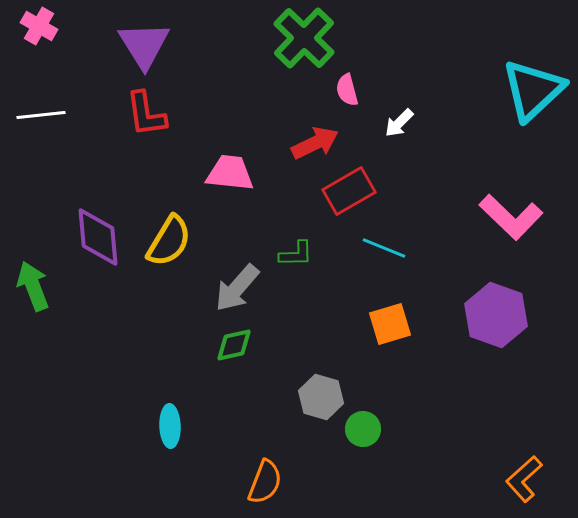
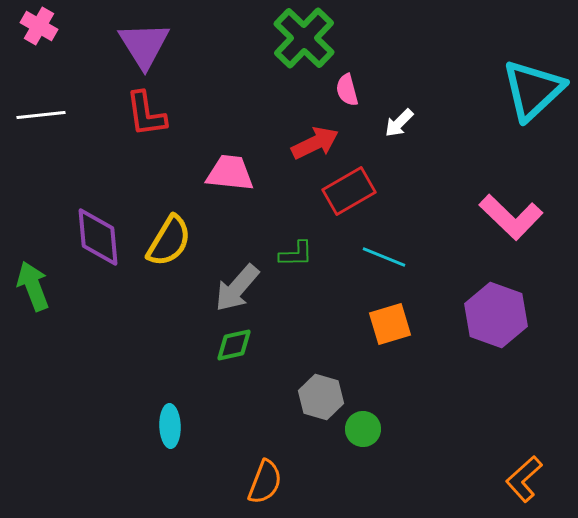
cyan line: moved 9 px down
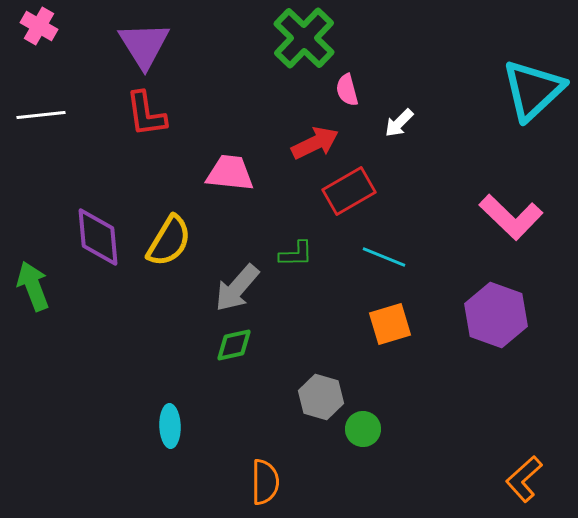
orange semicircle: rotated 21 degrees counterclockwise
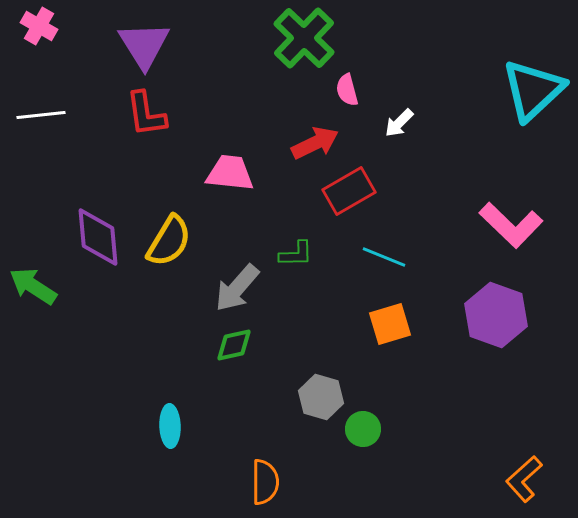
pink L-shape: moved 8 px down
green arrow: rotated 36 degrees counterclockwise
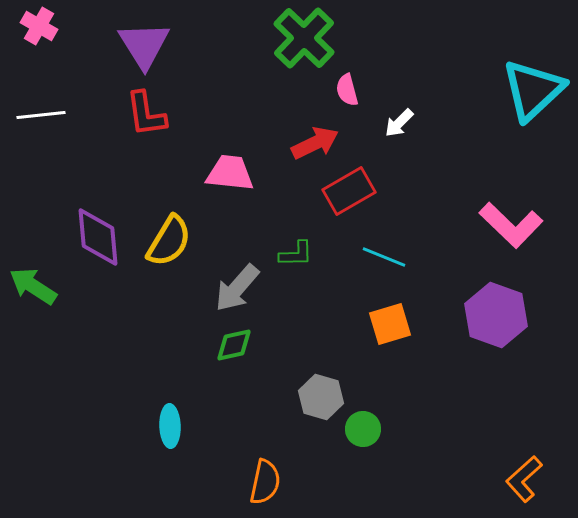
orange semicircle: rotated 12 degrees clockwise
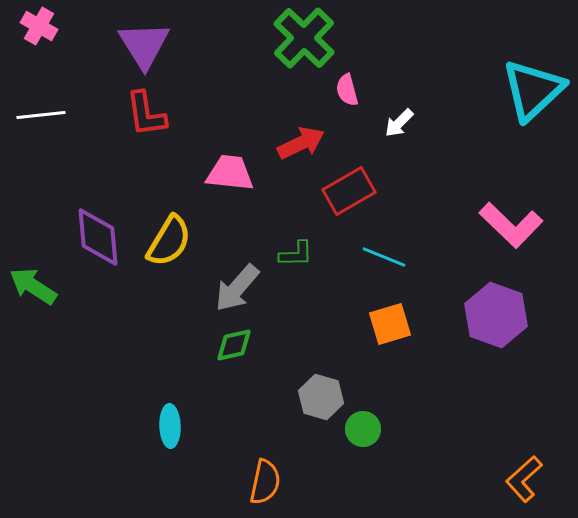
red arrow: moved 14 px left
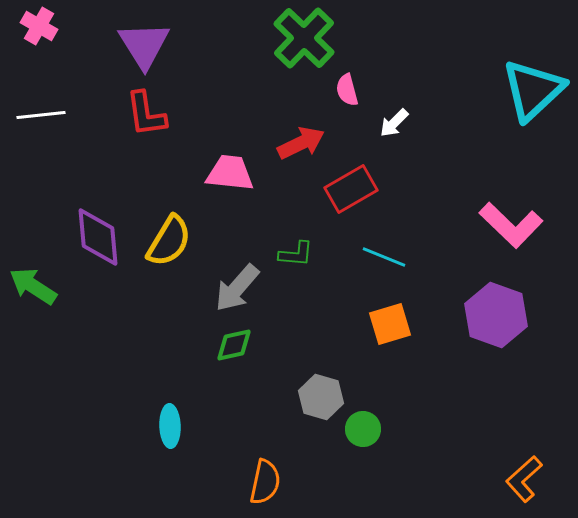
white arrow: moved 5 px left
red rectangle: moved 2 px right, 2 px up
green L-shape: rotated 6 degrees clockwise
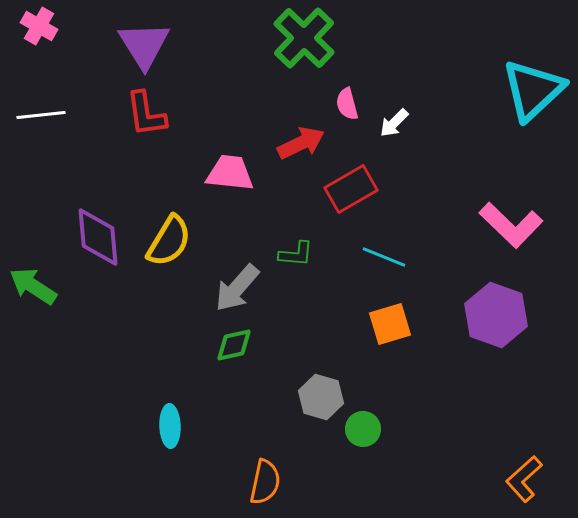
pink semicircle: moved 14 px down
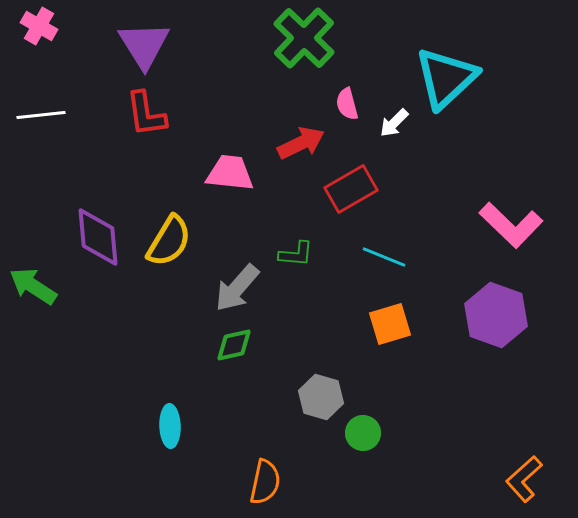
cyan triangle: moved 87 px left, 12 px up
green circle: moved 4 px down
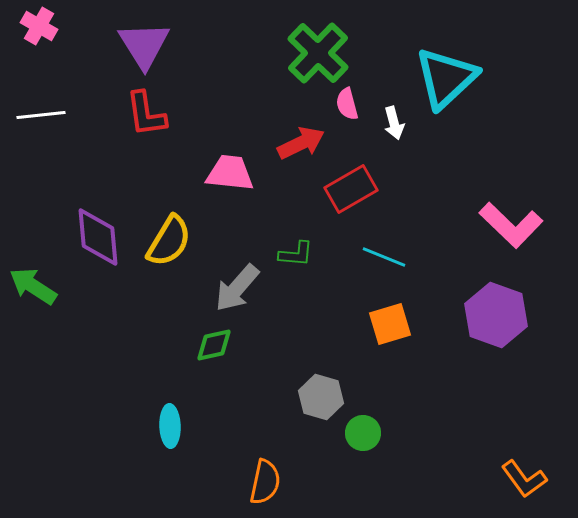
green cross: moved 14 px right, 15 px down
white arrow: rotated 60 degrees counterclockwise
green diamond: moved 20 px left
orange L-shape: rotated 84 degrees counterclockwise
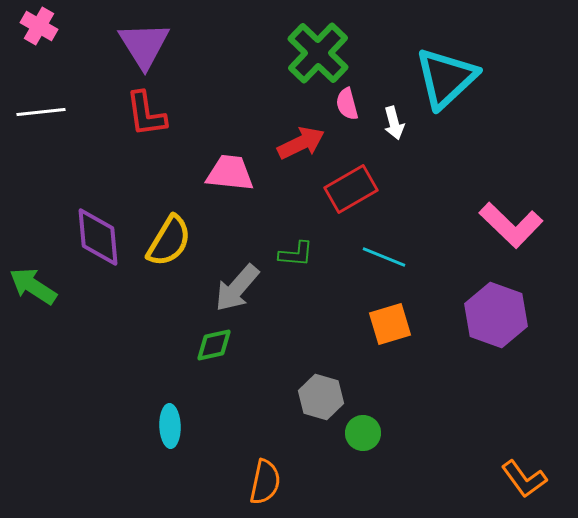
white line: moved 3 px up
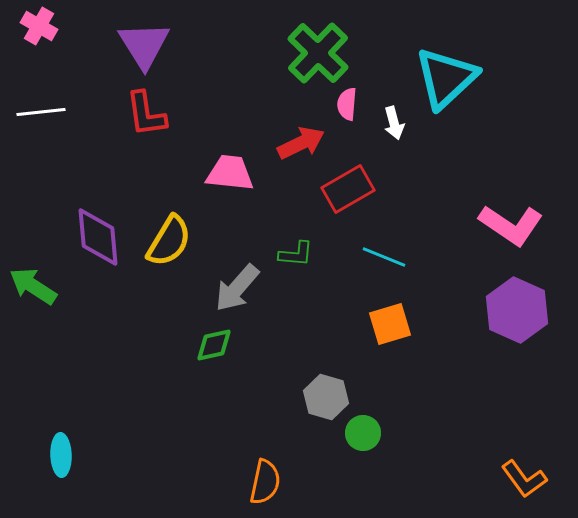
pink semicircle: rotated 20 degrees clockwise
red rectangle: moved 3 px left
pink L-shape: rotated 10 degrees counterclockwise
purple hexagon: moved 21 px right, 5 px up; rotated 4 degrees clockwise
gray hexagon: moved 5 px right
cyan ellipse: moved 109 px left, 29 px down
